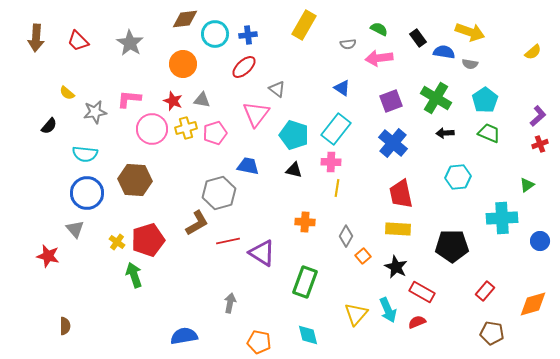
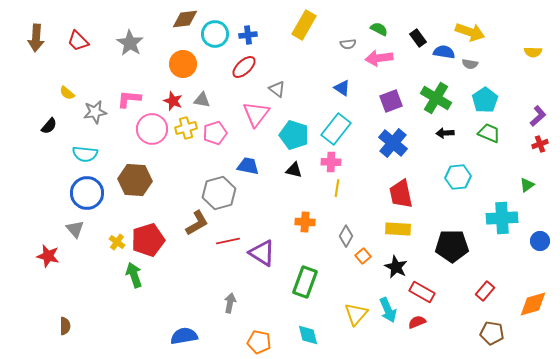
yellow semicircle at (533, 52): rotated 42 degrees clockwise
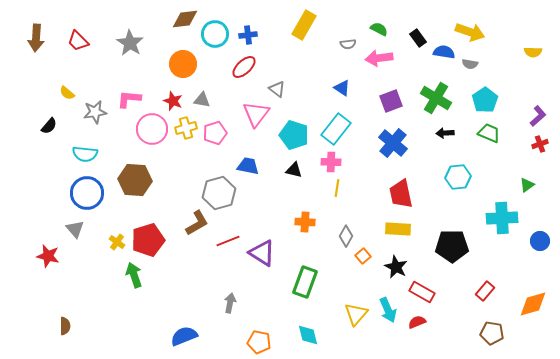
red line at (228, 241): rotated 10 degrees counterclockwise
blue semicircle at (184, 336): rotated 12 degrees counterclockwise
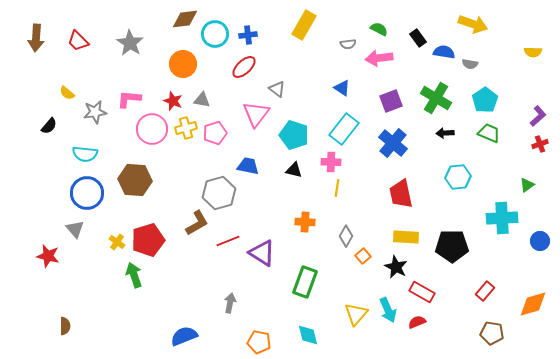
yellow arrow at (470, 32): moved 3 px right, 8 px up
cyan rectangle at (336, 129): moved 8 px right
yellow rectangle at (398, 229): moved 8 px right, 8 px down
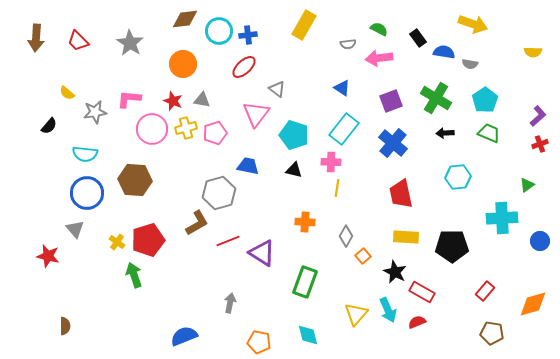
cyan circle at (215, 34): moved 4 px right, 3 px up
black star at (396, 267): moved 1 px left, 5 px down
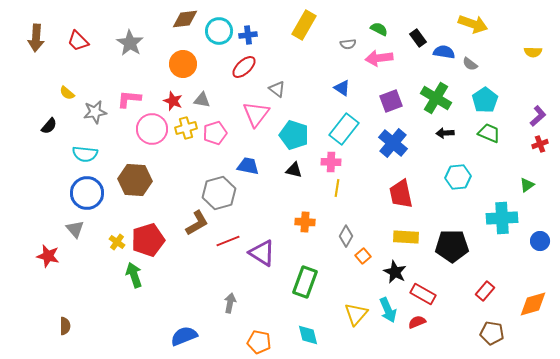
gray semicircle at (470, 64): rotated 28 degrees clockwise
red rectangle at (422, 292): moved 1 px right, 2 px down
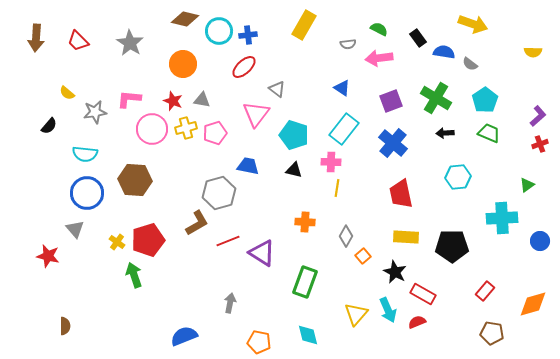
brown diamond at (185, 19): rotated 20 degrees clockwise
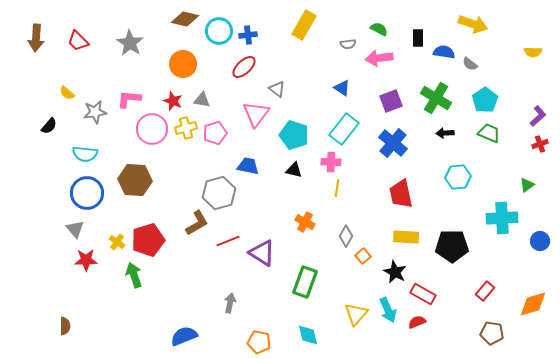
black rectangle at (418, 38): rotated 36 degrees clockwise
orange cross at (305, 222): rotated 24 degrees clockwise
red star at (48, 256): moved 38 px right, 4 px down; rotated 15 degrees counterclockwise
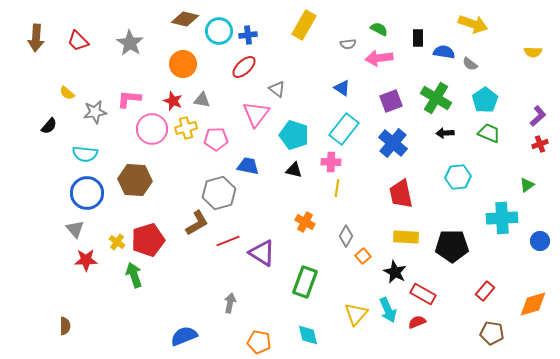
pink pentagon at (215, 133): moved 1 px right, 6 px down; rotated 15 degrees clockwise
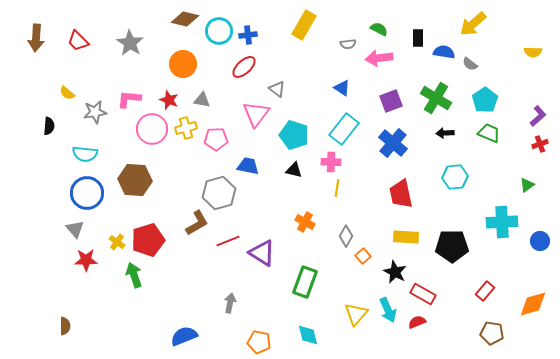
yellow arrow at (473, 24): rotated 120 degrees clockwise
red star at (173, 101): moved 4 px left, 1 px up
black semicircle at (49, 126): rotated 36 degrees counterclockwise
cyan hexagon at (458, 177): moved 3 px left
cyan cross at (502, 218): moved 4 px down
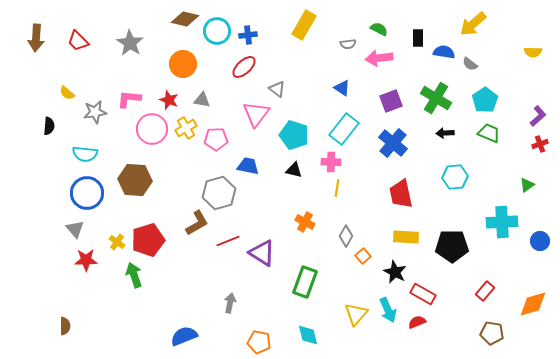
cyan circle at (219, 31): moved 2 px left
yellow cross at (186, 128): rotated 15 degrees counterclockwise
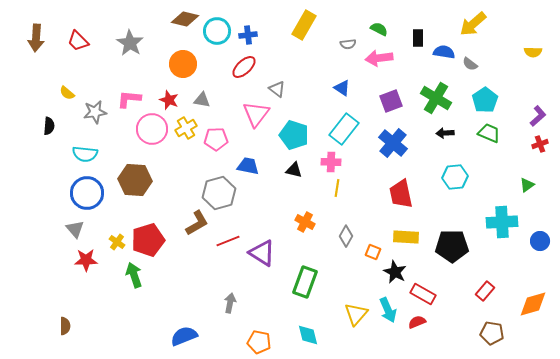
orange square at (363, 256): moved 10 px right, 4 px up; rotated 28 degrees counterclockwise
